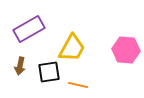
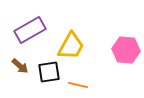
purple rectangle: moved 1 px right, 1 px down
yellow trapezoid: moved 1 px left, 2 px up
brown arrow: rotated 60 degrees counterclockwise
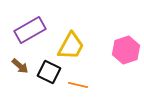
pink hexagon: rotated 24 degrees counterclockwise
black square: rotated 35 degrees clockwise
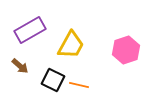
yellow trapezoid: moved 1 px up
black square: moved 4 px right, 8 px down
orange line: moved 1 px right
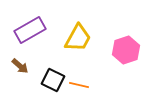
yellow trapezoid: moved 7 px right, 7 px up
